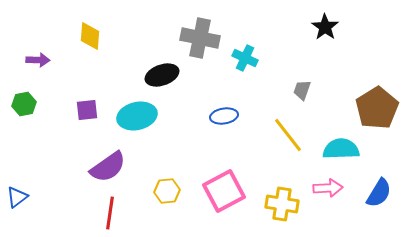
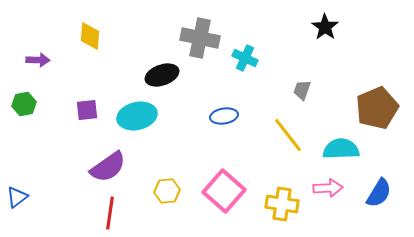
brown pentagon: rotated 9 degrees clockwise
pink square: rotated 21 degrees counterclockwise
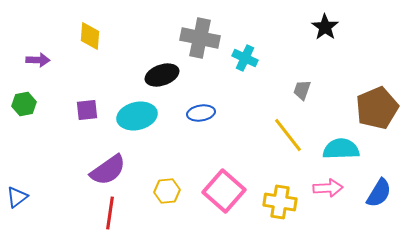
blue ellipse: moved 23 px left, 3 px up
purple semicircle: moved 3 px down
yellow cross: moved 2 px left, 2 px up
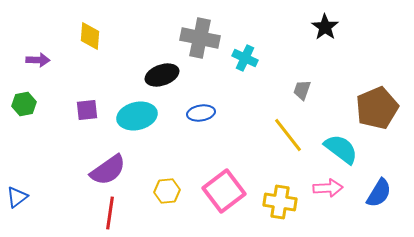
cyan semicircle: rotated 39 degrees clockwise
pink square: rotated 12 degrees clockwise
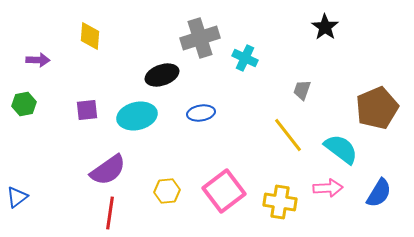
gray cross: rotated 30 degrees counterclockwise
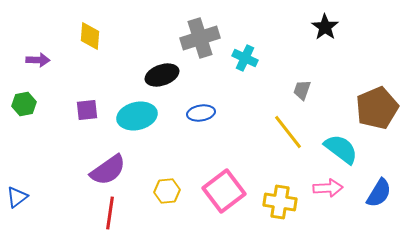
yellow line: moved 3 px up
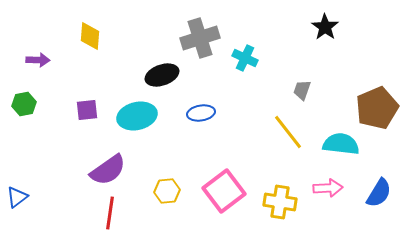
cyan semicircle: moved 5 px up; rotated 30 degrees counterclockwise
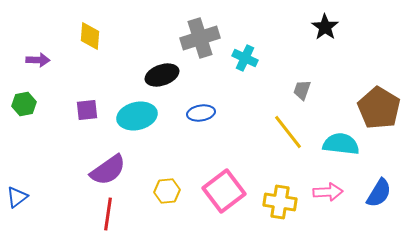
brown pentagon: moved 2 px right; rotated 18 degrees counterclockwise
pink arrow: moved 4 px down
red line: moved 2 px left, 1 px down
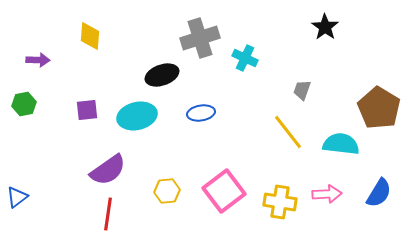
pink arrow: moved 1 px left, 2 px down
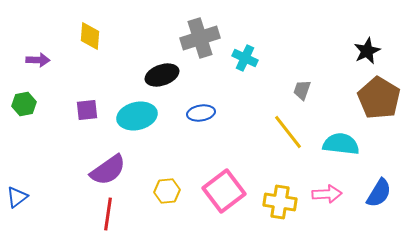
black star: moved 42 px right, 24 px down; rotated 12 degrees clockwise
brown pentagon: moved 10 px up
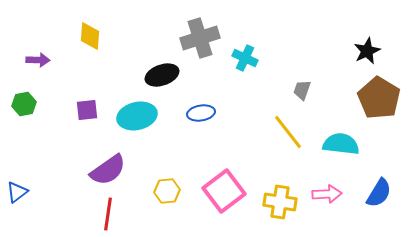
blue triangle: moved 5 px up
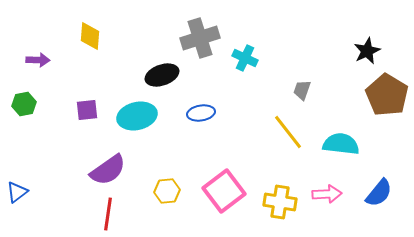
brown pentagon: moved 8 px right, 3 px up
blue semicircle: rotated 8 degrees clockwise
